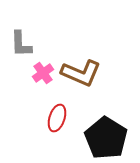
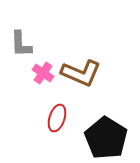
pink cross: rotated 20 degrees counterclockwise
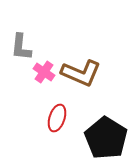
gray L-shape: moved 3 px down; rotated 8 degrees clockwise
pink cross: moved 1 px right, 1 px up
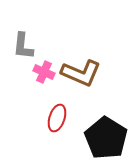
gray L-shape: moved 2 px right, 1 px up
pink cross: rotated 10 degrees counterclockwise
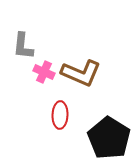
red ellipse: moved 3 px right, 3 px up; rotated 16 degrees counterclockwise
black pentagon: moved 3 px right
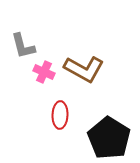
gray L-shape: rotated 20 degrees counterclockwise
brown L-shape: moved 3 px right, 4 px up; rotated 6 degrees clockwise
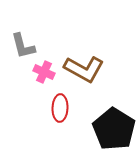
red ellipse: moved 7 px up
black pentagon: moved 5 px right, 9 px up
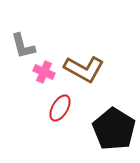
red ellipse: rotated 28 degrees clockwise
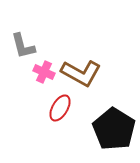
brown L-shape: moved 3 px left, 4 px down
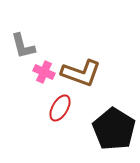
brown L-shape: rotated 9 degrees counterclockwise
